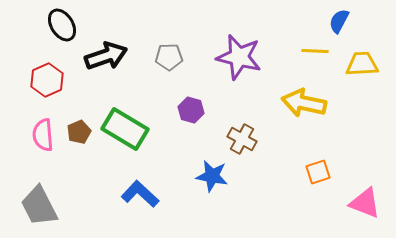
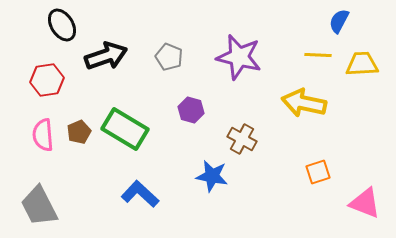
yellow line: moved 3 px right, 4 px down
gray pentagon: rotated 24 degrees clockwise
red hexagon: rotated 16 degrees clockwise
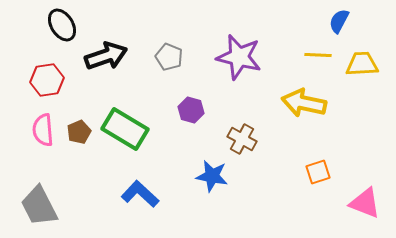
pink semicircle: moved 5 px up
